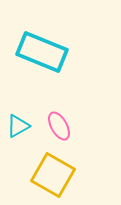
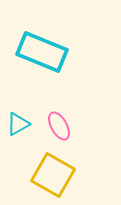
cyan triangle: moved 2 px up
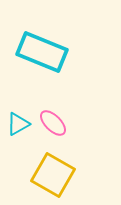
pink ellipse: moved 6 px left, 3 px up; rotated 16 degrees counterclockwise
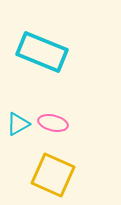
pink ellipse: rotated 32 degrees counterclockwise
yellow square: rotated 6 degrees counterclockwise
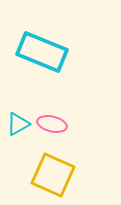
pink ellipse: moved 1 px left, 1 px down
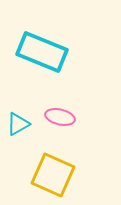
pink ellipse: moved 8 px right, 7 px up
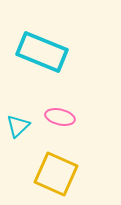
cyan triangle: moved 2 px down; rotated 15 degrees counterclockwise
yellow square: moved 3 px right, 1 px up
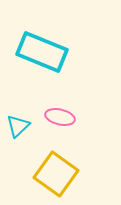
yellow square: rotated 12 degrees clockwise
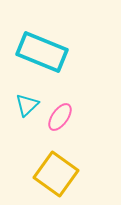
pink ellipse: rotated 68 degrees counterclockwise
cyan triangle: moved 9 px right, 21 px up
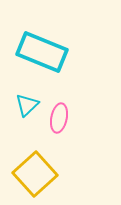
pink ellipse: moved 1 px left, 1 px down; rotated 24 degrees counterclockwise
yellow square: moved 21 px left; rotated 12 degrees clockwise
